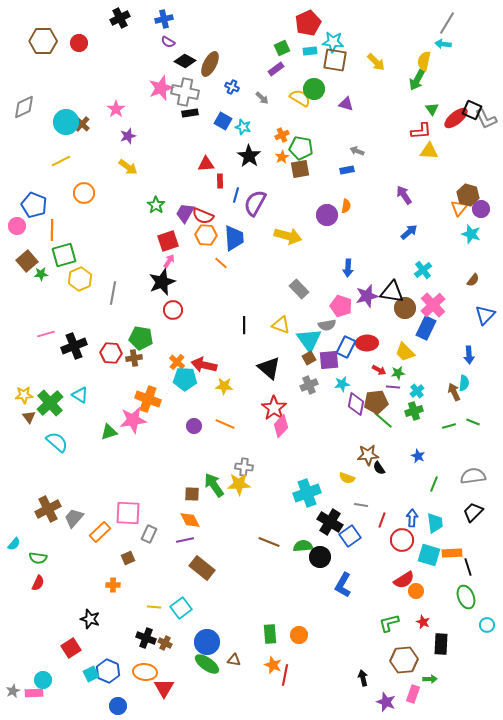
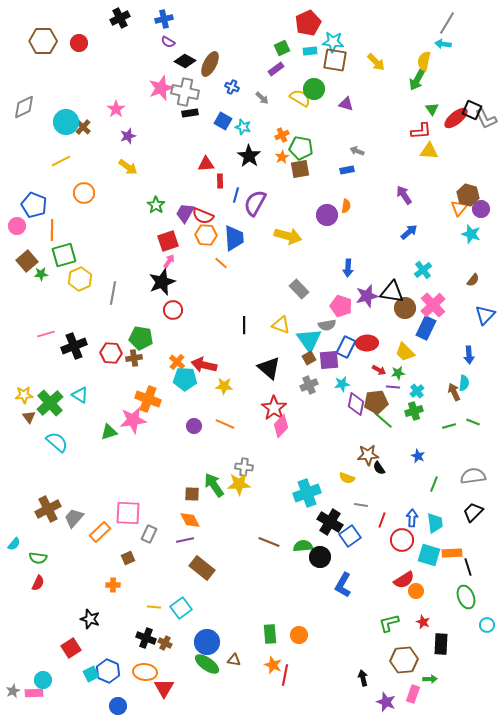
brown cross at (82, 124): moved 1 px right, 3 px down
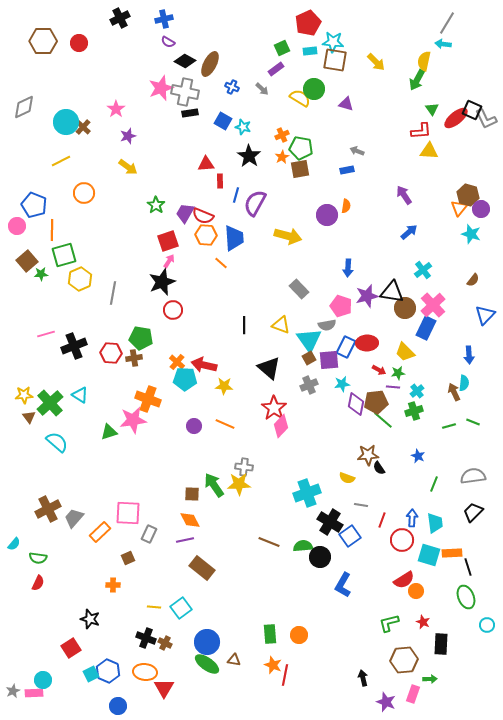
gray arrow at (262, 98): moved 9 px up
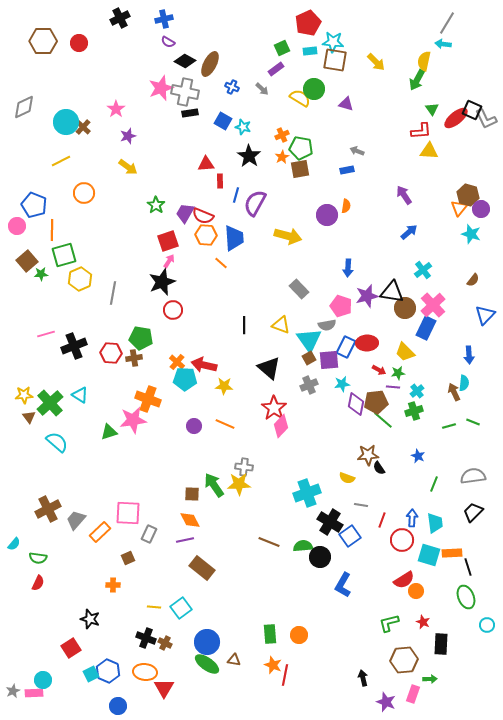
gray trapezoid at (74, 518): moved 2 px right, 2 px down
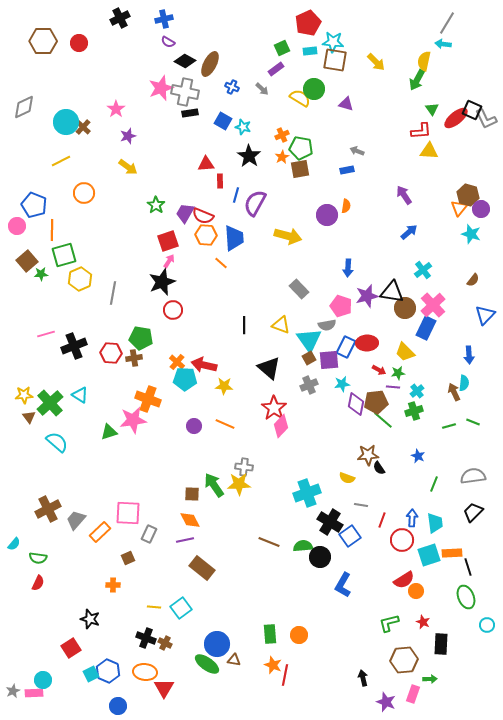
cyan square at (429, 555): rotated 35 degrees counterclockwise
blue circle at (207, 642): moved 10 px right, 2 px down
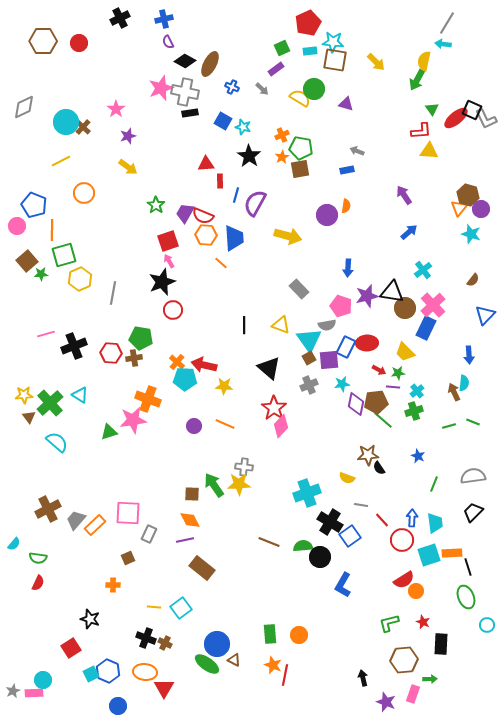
purple semicircle at (168, 42): rotated 32 degrees clockwise
pink arrow at (169, 261): rotated 64 degrees counterclockwise
red line at (382, 520): rotated 63 degrees counterclockwise
orange rectangle at (100, 532): moved 5 px left, 7 px up
brown triangle at (234, 660): rotated 16 degrees clockwise
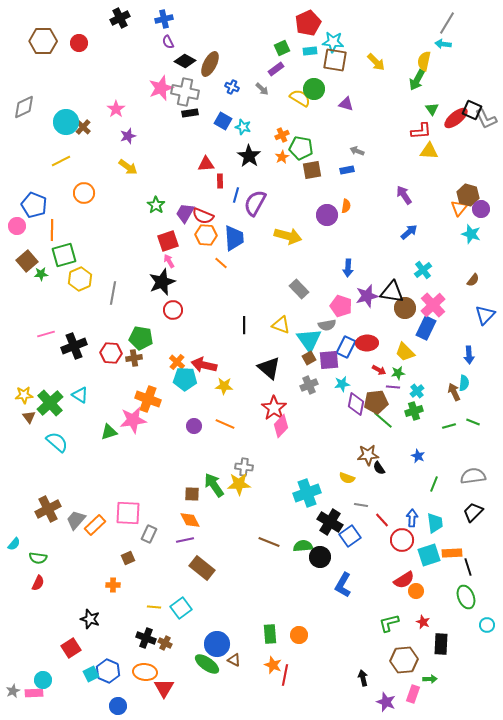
brown square at (300, 169): moved 12 px right, 1 px down
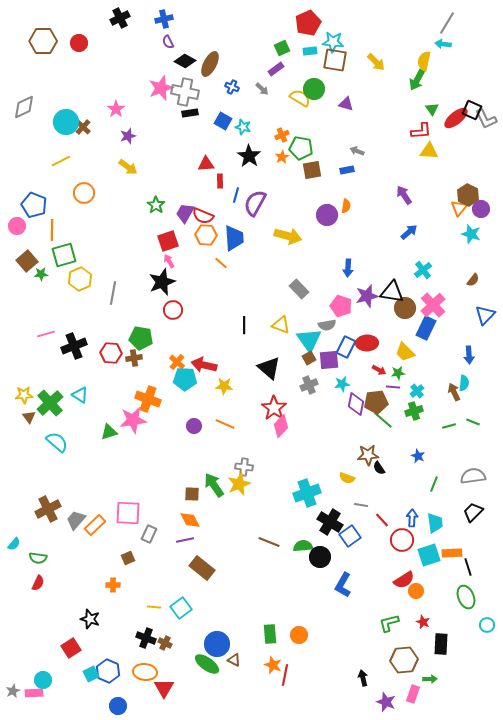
brown hexagon at (468, 195): rotated 10 degrees clockwise
yellow star at (239, 484): rotated 20 degrees counterclockwise
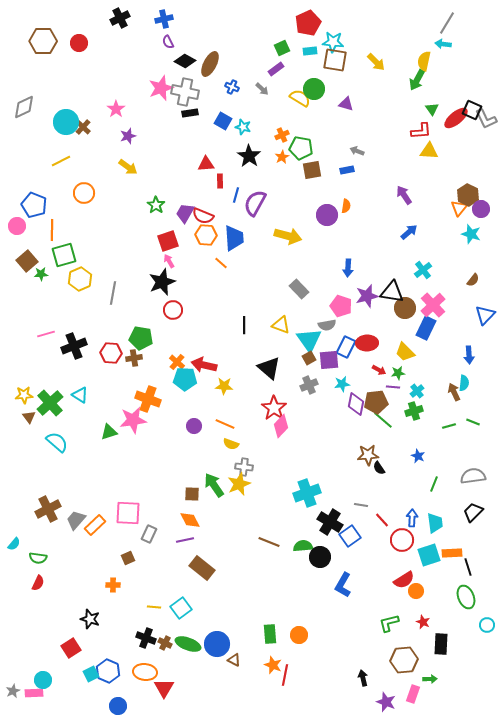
yellow semicircle at (347, 478): moved 116 px left, 34 px up
green ellipse at (207, 664): moved 19 px left, 20 px up; rotated 15 degrees counterclockwise
